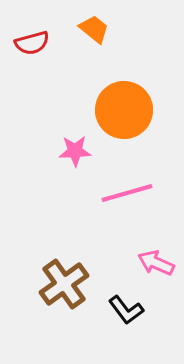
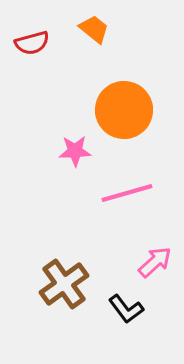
pink arrow: moved 1 px left, 1 px up; rotated 114 degrees clockwise
black L-shape: moved 1 px up
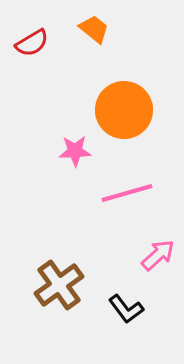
red semicircle: rotated 16 degrees counterclockwise
pink arrow: moved 3 px right, 7 px up
brown cross: moved 5 px left, 1 px down
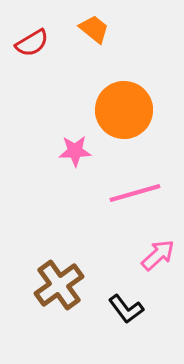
pink line: moved 8 px right
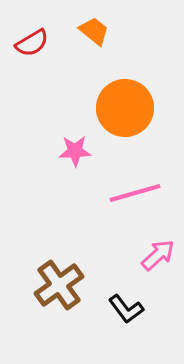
orange trapezoid: moved 2 px down
orange circle: moved 1 px right, 2 px up
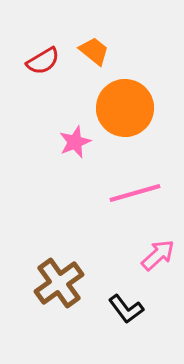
orange trapezoid: moved 20 px down
red semicircle: moved 11 px right, 18 px down
pink star: moved 9 px up; rotated 20 degrees counterclockwise
brown cross: moved 2 px up
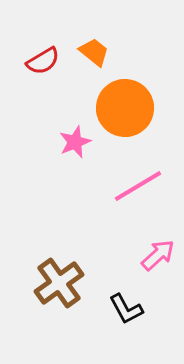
orange trapezoid: moved 1 px down
pink line: moved 3 px right, 7 px up; rotated 15 degrees counterclockwise
black L-shape: rotated 9 degrees clockwise
